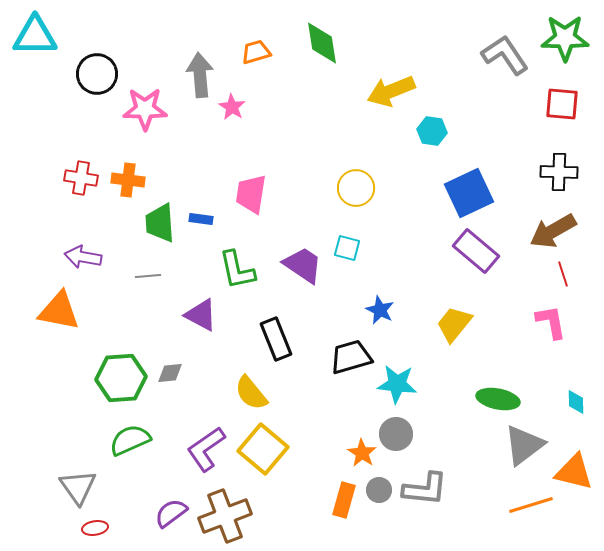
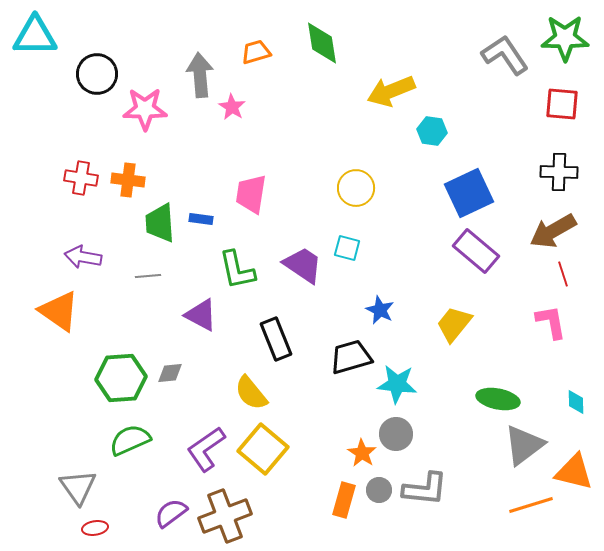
orange triangle at (59, 311): rotated 24 degrees clockwise
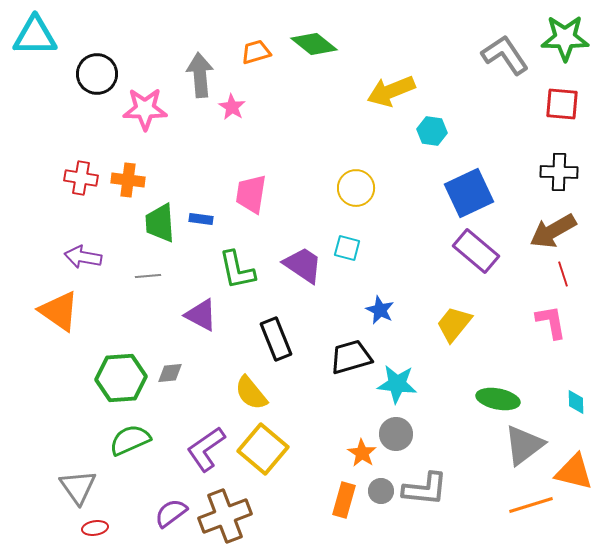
green diamond at (322, 43): moved 8 px left, 1 px down; rotated 42 degrees counterclockwise
gray circle at (379, 490): moved 2 px right, 1 px down
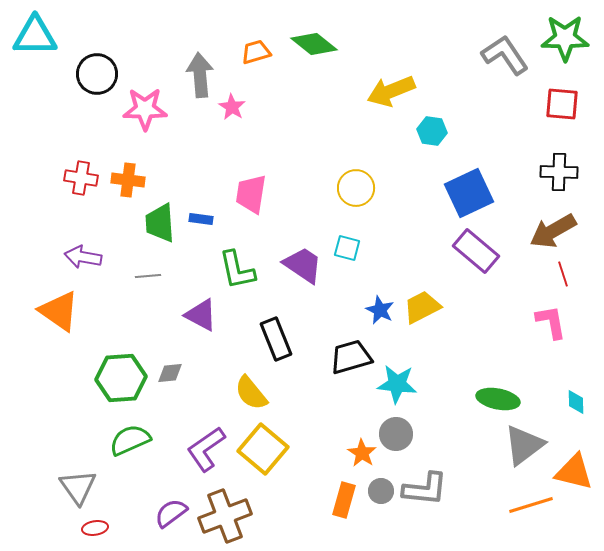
yellow trapezoid at (454, 324): moved 32 px left, 17 px up; rotated 24 degrees clockwise
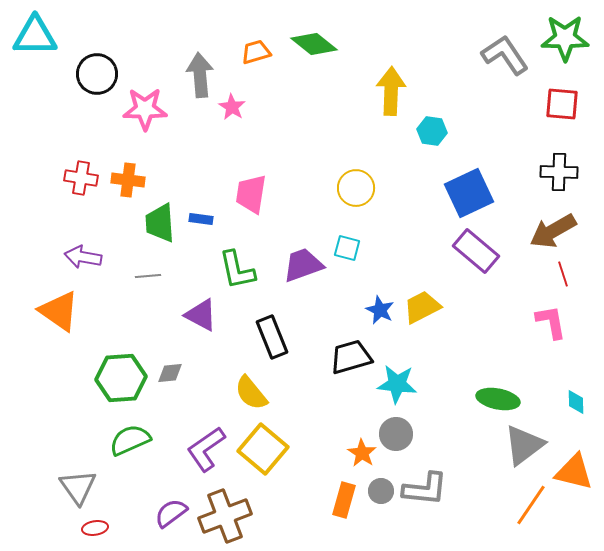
yellow arrow at (391, 91): rotated 114 degrees clockwise
purple trapezoid at (303, 265): rotated 54 degrees counterclockwise
black rectangle at (276, 339): moved 4 px left, 2 px up
orange line at (531, 505): rotated 39 degrees counterclockwise
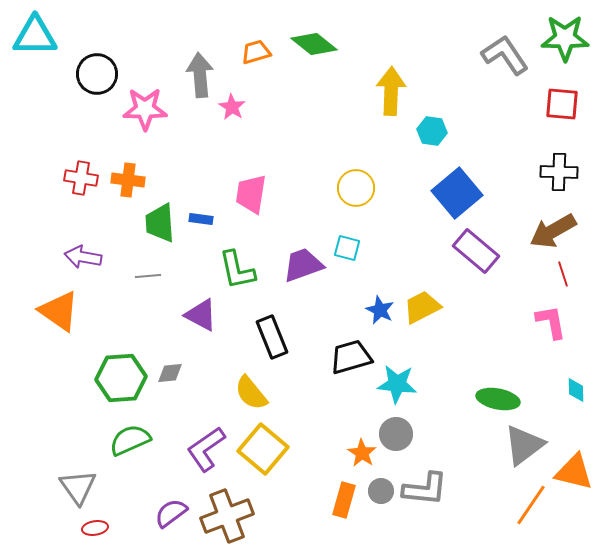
blue square at (469, 193): moved 12 px left; rotated 15 degrees counterclockwise
cyan diamond at (576, 402): moved 12 px up
brown cross at (225, 516): moved 2 px right
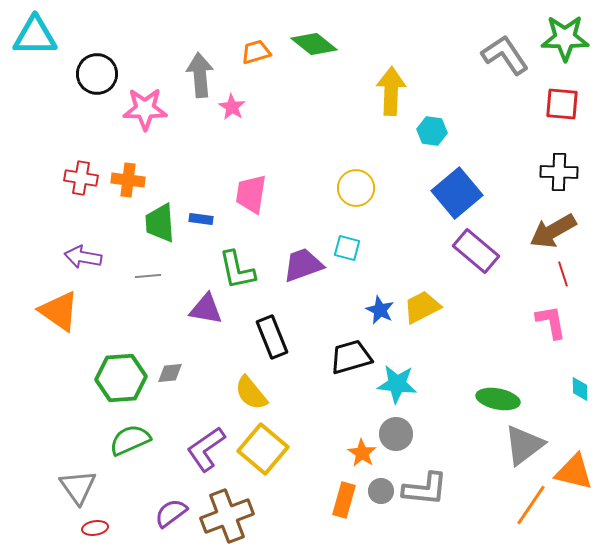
purple triangle at (201, 315): moved 5 px right, 6 px up; rotated 18 degrees counterclockwise
cyan diamond at (576, 390): moved 4 px right, 1 px up
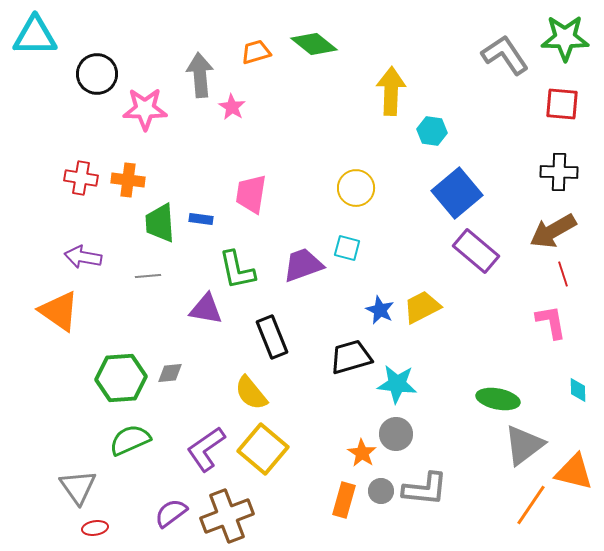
cyan diamond at (580, 389): moved 2 px left, 1 px down
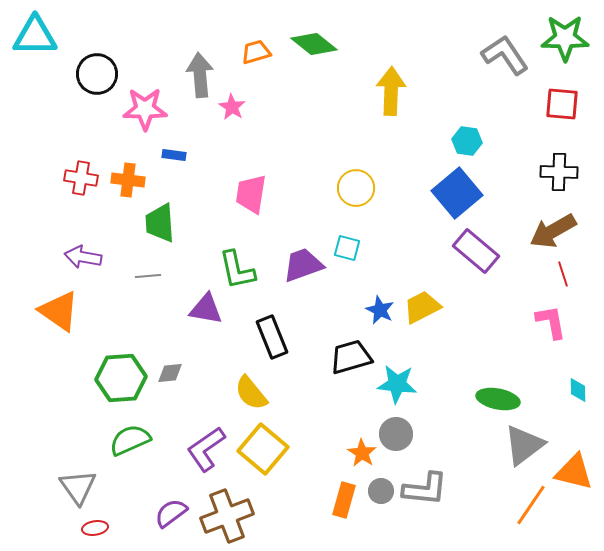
cyan hexagon at (432, 131): moved 35 px right, 10 px down
blue rectangle at (201, 219): moved 27 px left, 64 px up
